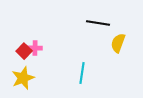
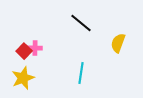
black line: moved 17 px left; rotated 30 degrees clockwise
cyan line: moved 1 px left
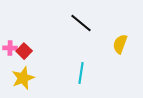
yellow semicircle: moved 2 px right, 1 px down
pink cross: moved 25 px left
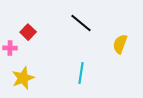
red square: moved 4 px right, 19 px up
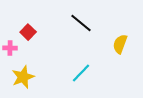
cyan line: rotated 35 degrees clockwise
yellow star: moved 1 px up
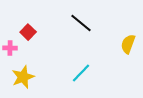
yellow semicircle: moved 8 px right
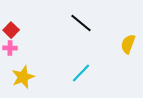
red square: moved 17 px left, 2 px up
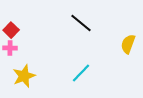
yellow star: moved 1 px right, 1 px up
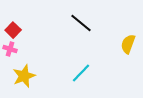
red square: moved 2 px right
pink cross: moved 1 px down; rotated 16 degrees clockwise
